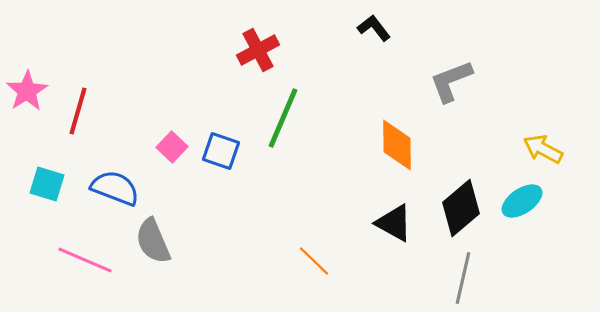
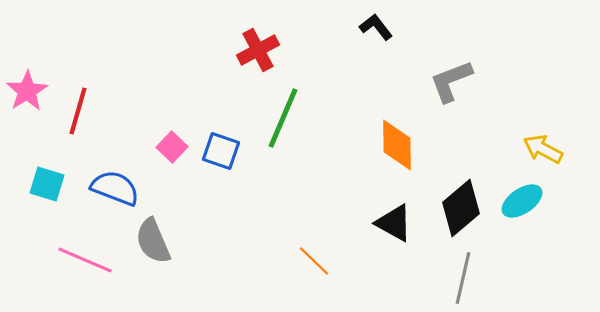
black L-shape: moved 2 px right, 1 px up
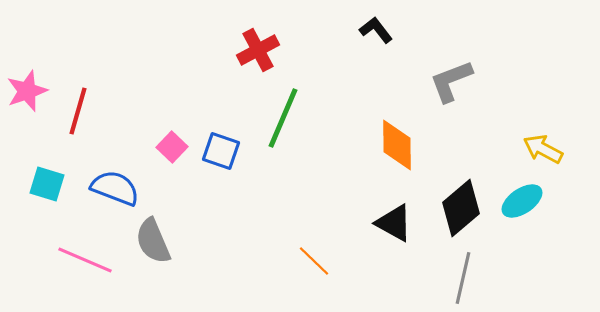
black L-shape: moved 3 px down
pink star: rotated 12 degrees clockwise
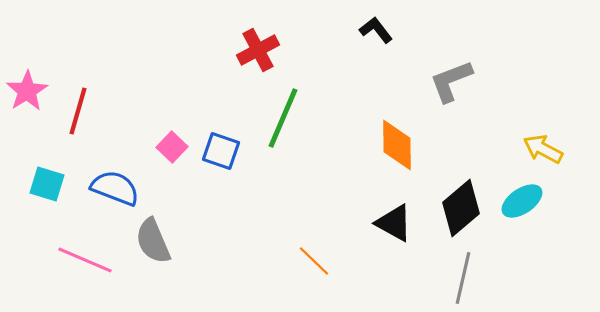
pink star: rotated 12 degrees counterclockwise
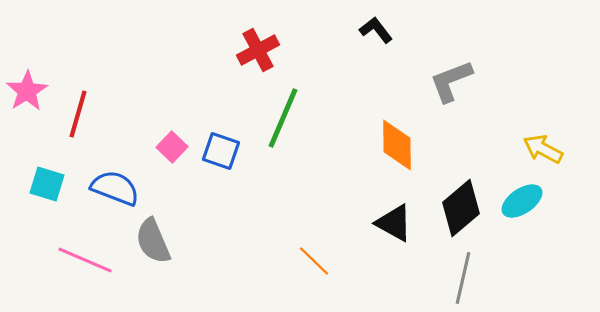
red line: moved 3 px down
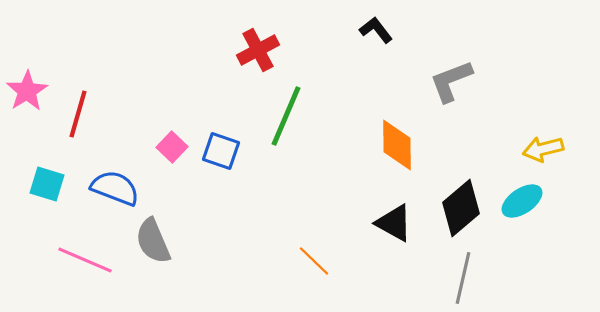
green line: moved 3 px right, 2 px up
yellow arrow: rotated 42 degrees counterclockwise
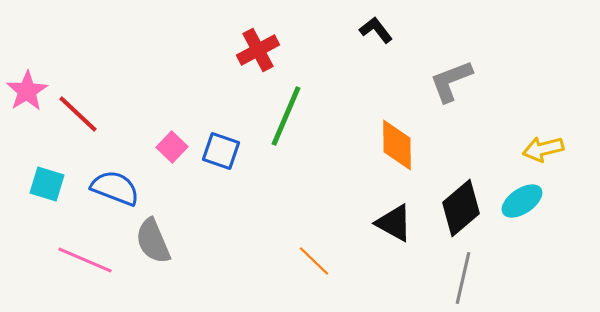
red line: rotated 63 degrees counterclockwise
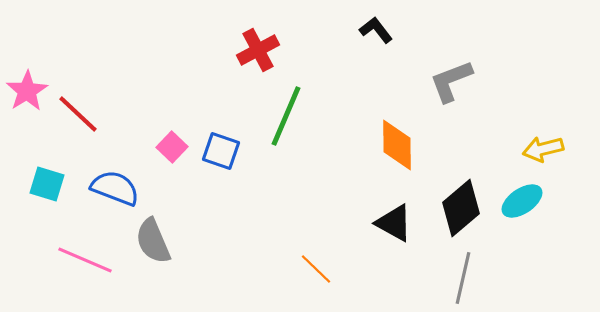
orange line: moved 2 px right, 8 px down
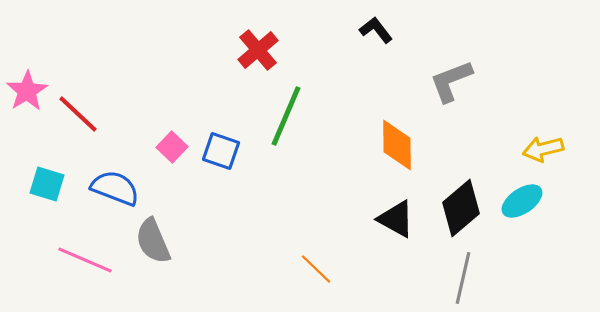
red cross: rotated 12 degrees counterclockwise
black triangle: moved 2 px right, 4 px up
